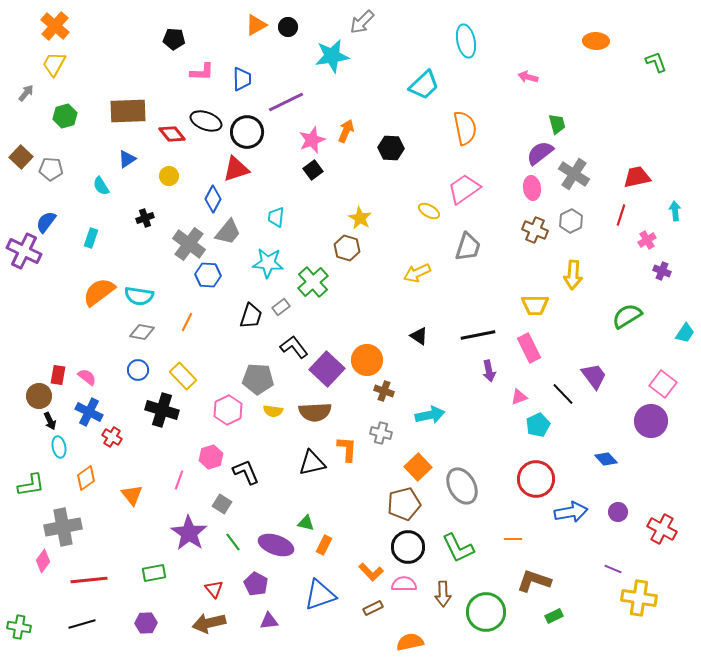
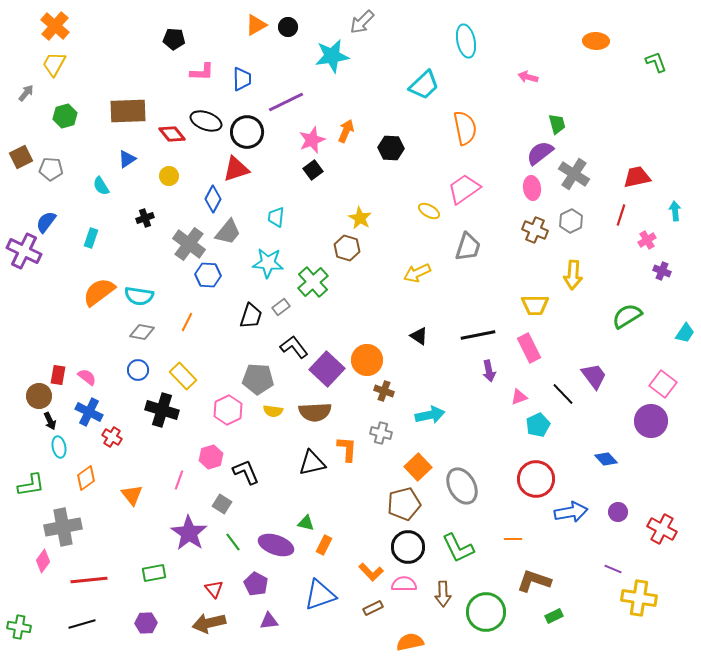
brown square at (21, 157): rotated 20 degrees clockwise
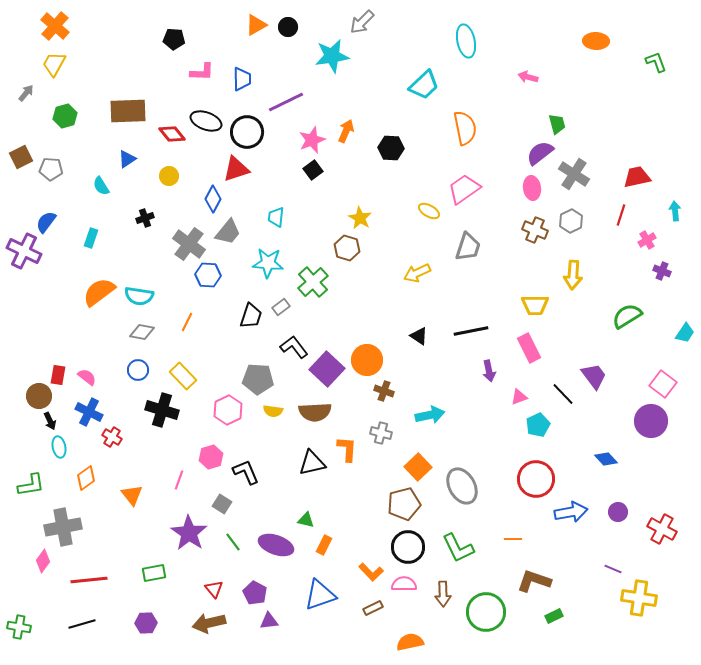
black line at (478, 335): moved 7 px left, 4 px up
green triangle at (306, 523): moved 3 px up
purple pentagon at (256, 584): moved 1 px left, 9 px down
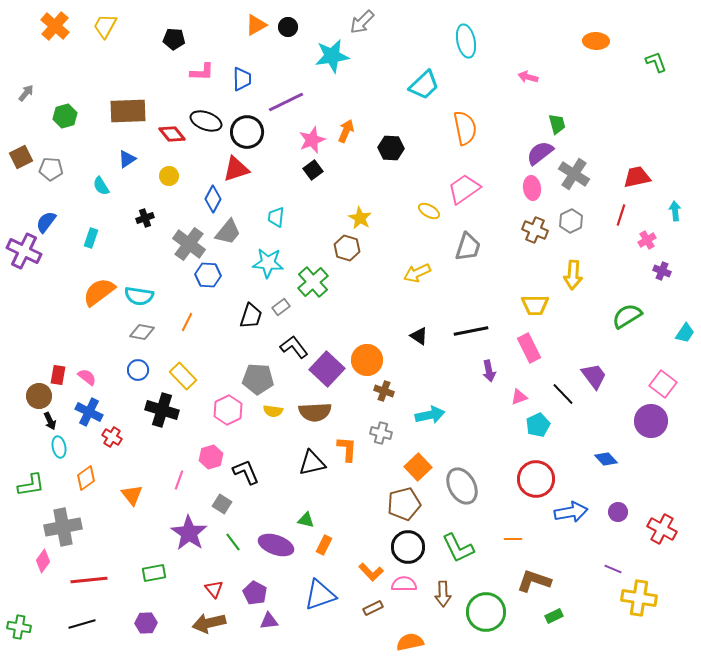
yellow trapezoid at (54, 64): moved 51 px right, 38 px up
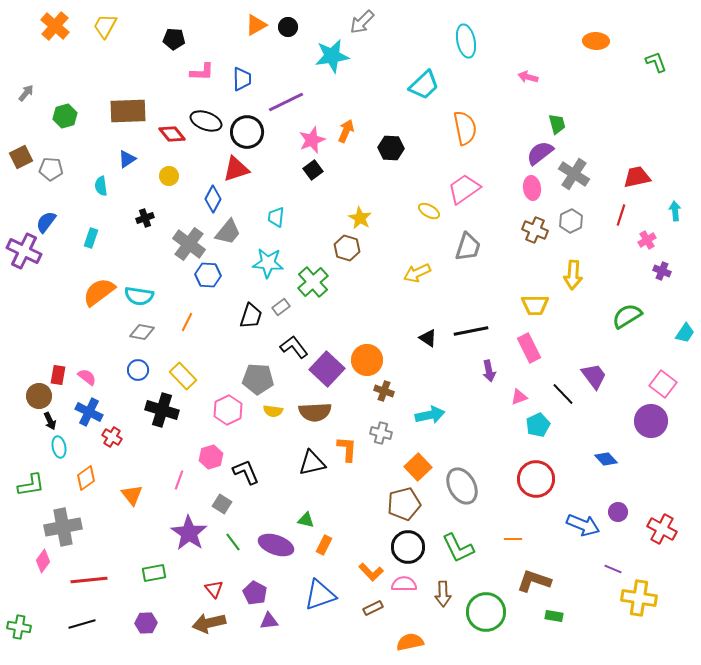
cyan semicircle at (101, 186): rotated 24 degrees clockwise
black triangle at (419, 336): moved 9 px right, 2 px down
blue arrow at (571, 512): moved 12 px right, 13 px down; rotated 32 degrees clockwise
green rectangle at (554, 616): rotated 36 degrees clockwise
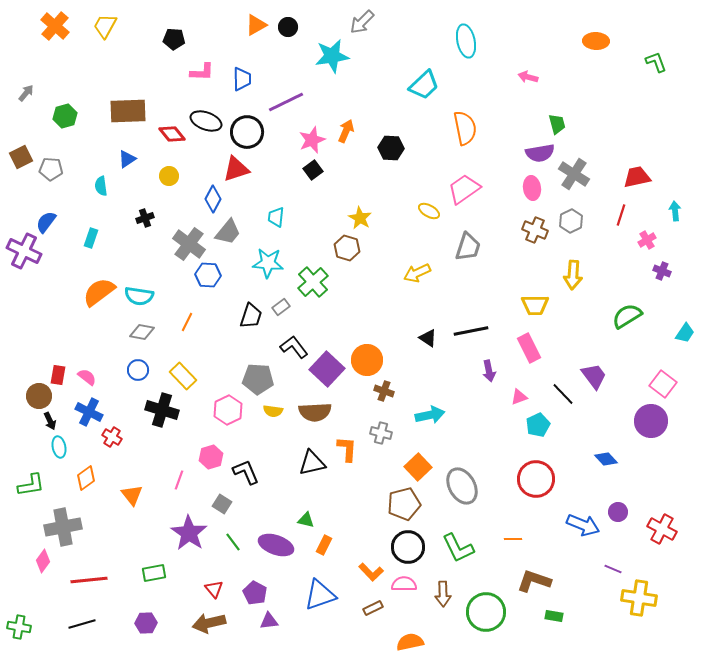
purple semicircle at (540, 153): rotated 152 degrees counterclockwise
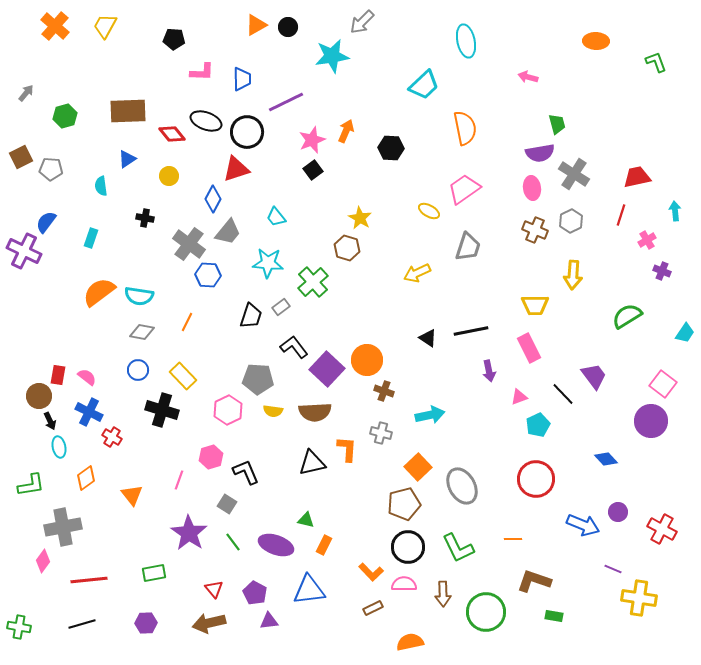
cyan trapezoid at (276, 217): rotated 45 degrees counterclockwise
black cross at (145, 218): rotated 30 degrees clockwise
gray square at (222, 504): moved 5 px right
blue triangle at (320, 595): moved 11 px left, 5 px up; rotated 12 degrees clockwise
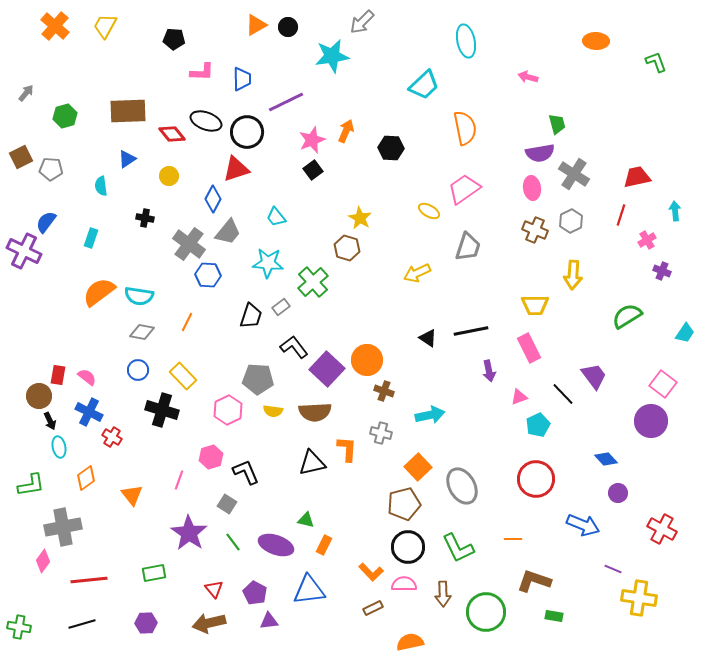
purple circle at (618, 512): moved 19 px up
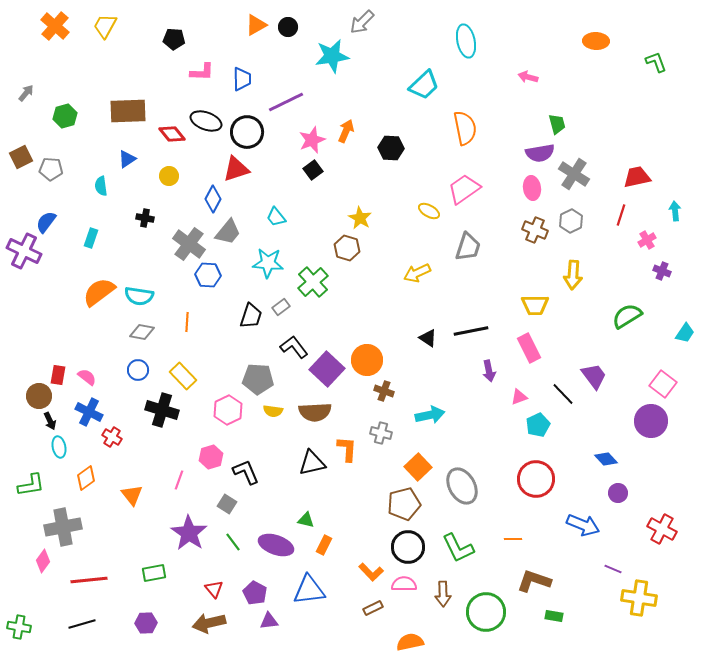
orange line at (187, 322): rotated 24 degrees counterclockwise
